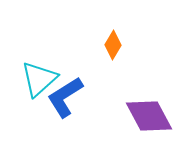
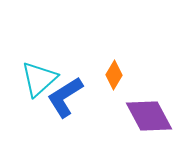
orange diamond: moved 1 px right, 30 px down
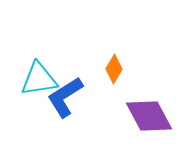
orange diamond: moved 6 px up
cyan triangle: rotated 33 degrees clockwise
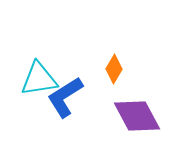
purple diamond: moved 12 px left
